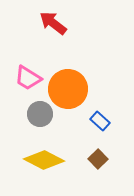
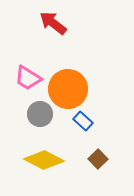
blue rectangle: moved 17 px left
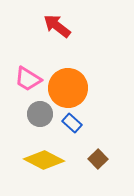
red arrow: moved 4 px right, 3 px down
pink trapezoid: moved 1 px down
orange circle: moved 1 px up
blue rectangle: moved 11 px left, 2 px down
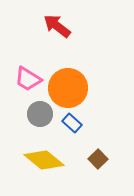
yellow diamond: rotated 12 degrees clockwise
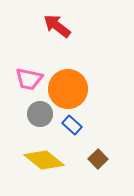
pink trapezoid: moved 1 px right; rotated 20 degrees counterclockwise
orange circle: moved 1 px down
blue rectangle: moved 2 px down
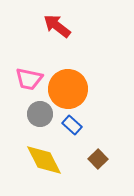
yellow diamond: rotated 24 degrees clockwise
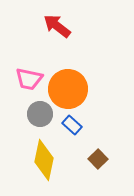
yellow diamond: rotated 39 degrees clockwise
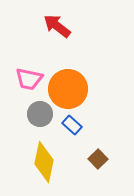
yellow diamond: moved 2 px down
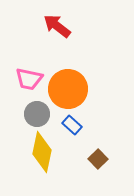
gray circle: moved 3 px left
yellow diamond: moved 2 px left, 10 px up
